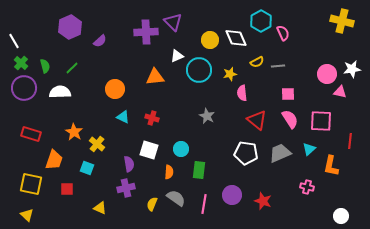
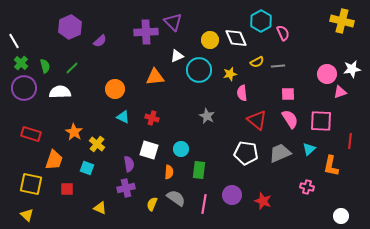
pink triangle at (340, 92): rotated 32 degrees counterclockwise
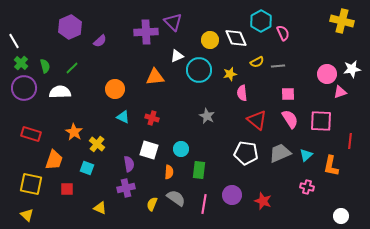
cyan triangle at (309, 149): moved 3 px left, 6 px down
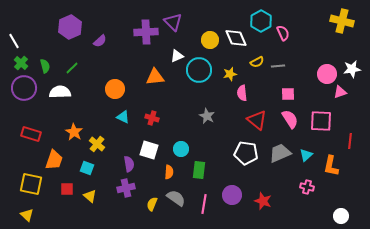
yellow triangle at (100, 208): moved 10 px left, 12 px up; rotated 16 degrees clockwise
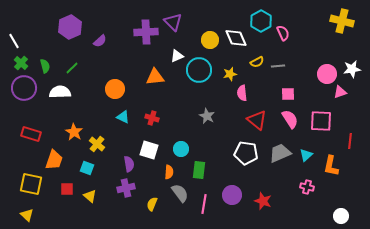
gray semicircle at (176, 198): moved 4 px right, 5 px up; rotated 18 degrees clockwise
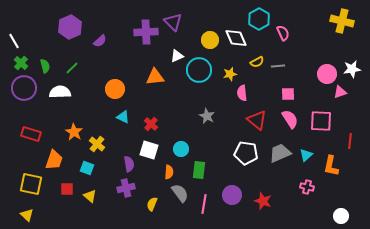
cyan hexagon at (261, 21): moved 2 px left, 2 px up
red cross at (152, 118): moved 1 px left, 6 px down; rotated 24 degrees clockwise
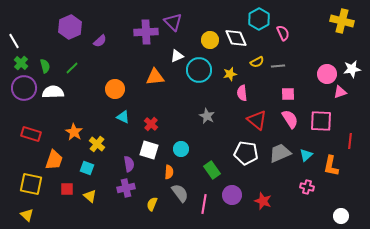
white semicircle at (60, 92): moved 7 px left
green rectangle at (199, 170): moved 13 px right; rotated 42 degrees counterclockwise
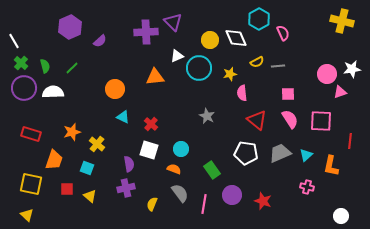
cyan circle at (199, 70): moved 2 px up
orange star at (74, 132): moved 2 px left; rotated 24 degrees clockwise
orange semicircle at (169, 172): moved 5 px right, 3 px up; rotated 72 degrees counterclockwise
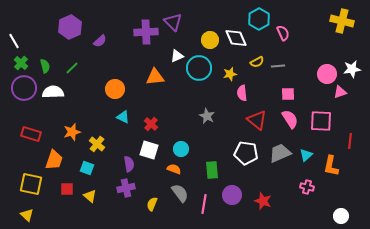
green rectangle at (212, 170): rotated 30 degrees clockwise
